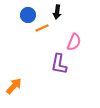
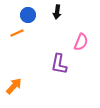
orange line: moved 25 px left, 5 px down
pink semicircle: moved 7 px right
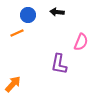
black arrow: rotated 88 degrees clockwise
orange arrow: moved 1 px left, 2 px up
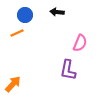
blue circle: moved 3 px left
pink semicircle: moved 1 px left, 1 px down
purple L-shape: moved 9 px right, 6 px down
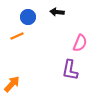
blue circle: moved 3 px right, 2 px down
orange line: moved 3 px down
purple L-shape: moved 2 px right
orange arrow: moved 1 px left
